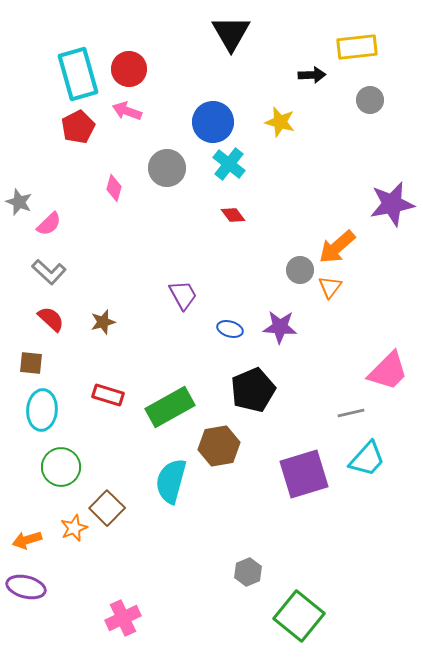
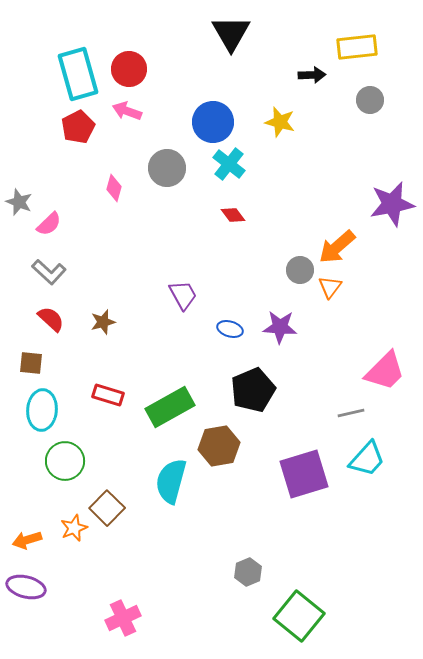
pink trapezoid at (388, 371): moved 3 px left
green circle at (61, 467): moved 4 px right, 6 px up
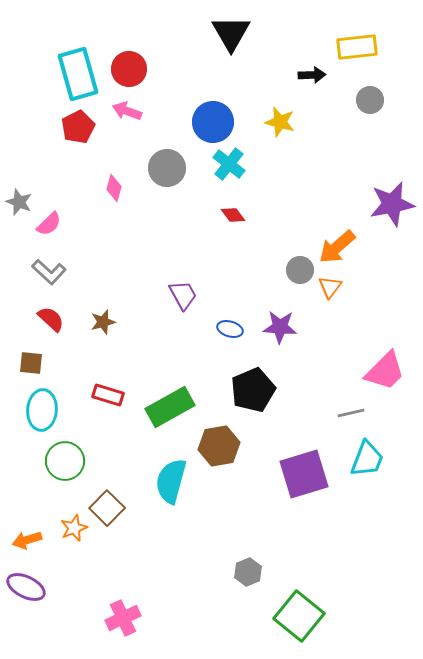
cyan trapezoid at (367, 459): rotated 21 degrees counterclockwise
purple ellipse at (26, 587): rotated 12 degrees clockwise
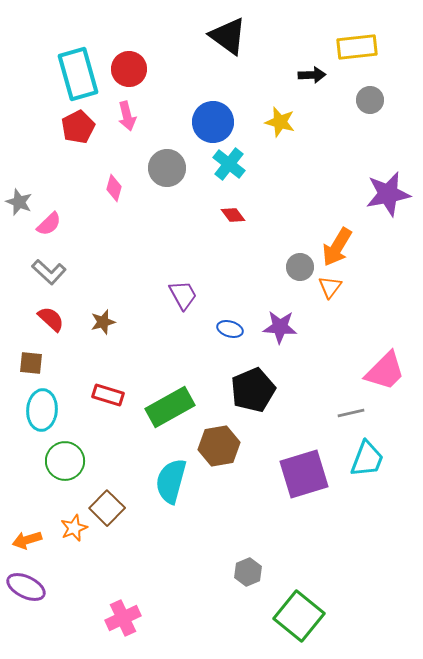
black triangle at (231, 33): moved 3 px left, 3 px down; rotated 24 degrees counterclockwise
pink arrow at (127, 111): moved 5 px down; rotated 124 degrees counterclockwise
purple star at (392, 204): moved 4 px left, 10 px up
orange arrow at (337, 247): rotated 18 degrees counterclockwise
gray circle at (300, 270): moved 3 px up
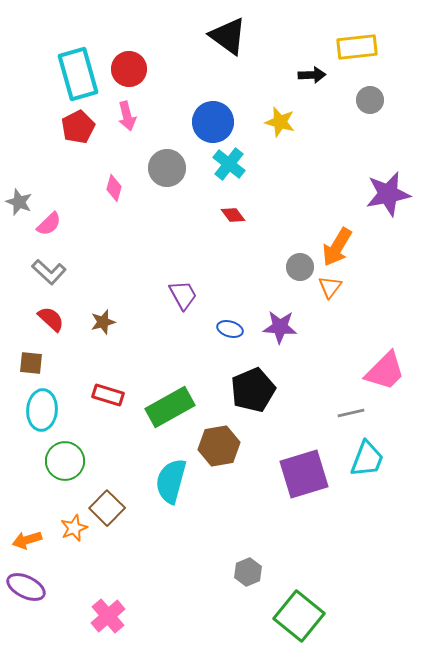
pink cross at (123, 618): moved 15 px left, 2 px up; rotated 16 degrees counterclockwise
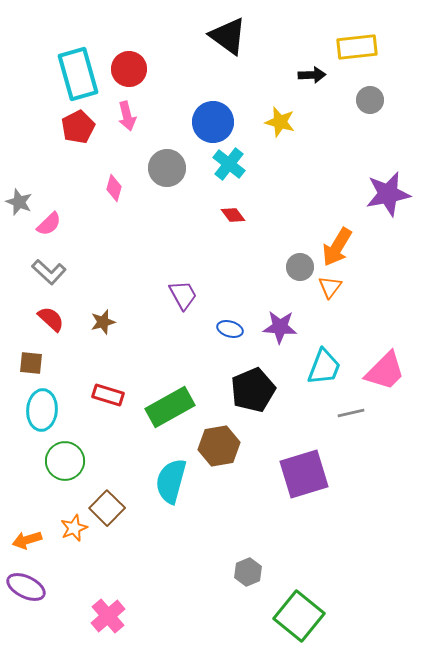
cyan trapezoid at (367, 459): moved 43 px left, 92 px up
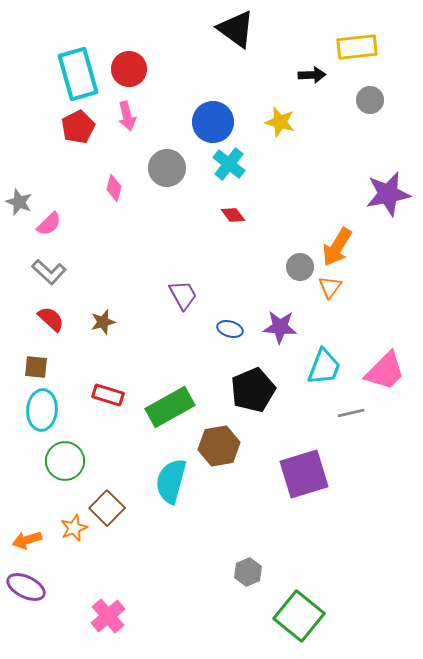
black triangle at (228, 36): moved 8 px right, 7 px up
brown square at (31, 363): moved 5 px right, 4 px down
